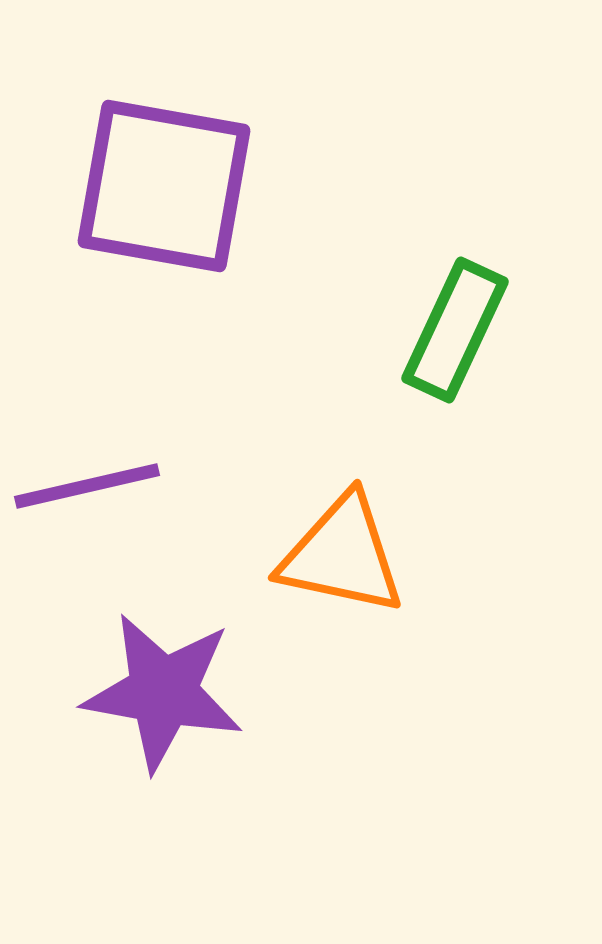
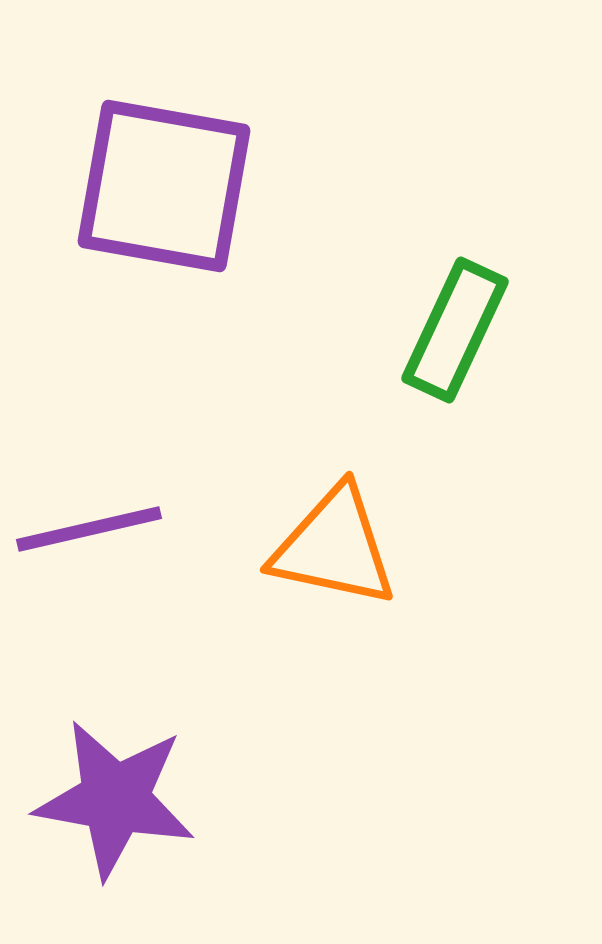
purple line: moved 2 px right, 43 px down
orange triangle: moved 8 px left, 8 px up
purple star: moved 48 px left, 107 px down
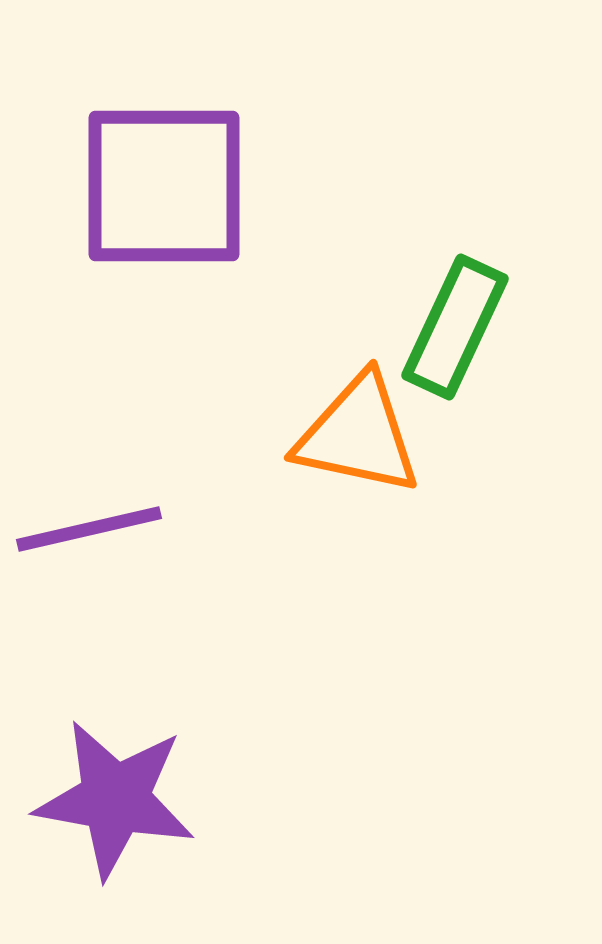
purple square: rotated 10 degrees counterclockwise
green rectangle: moved 3 px up
orange triangle: moved 24 px right, 112 px up
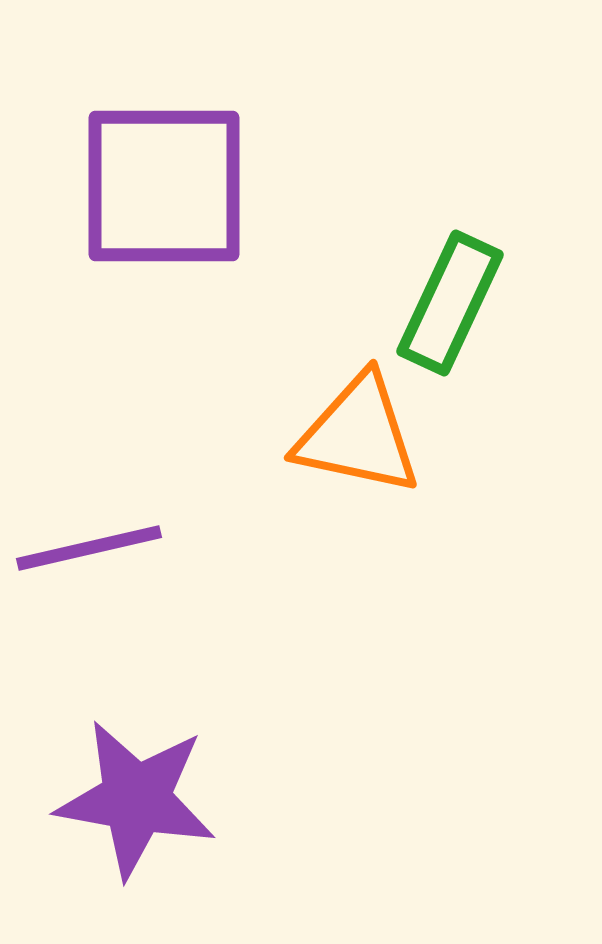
green rectangle: moved 5 px left, 24 px up
purple line: moved 19 px down
purple star: moved 21 px right
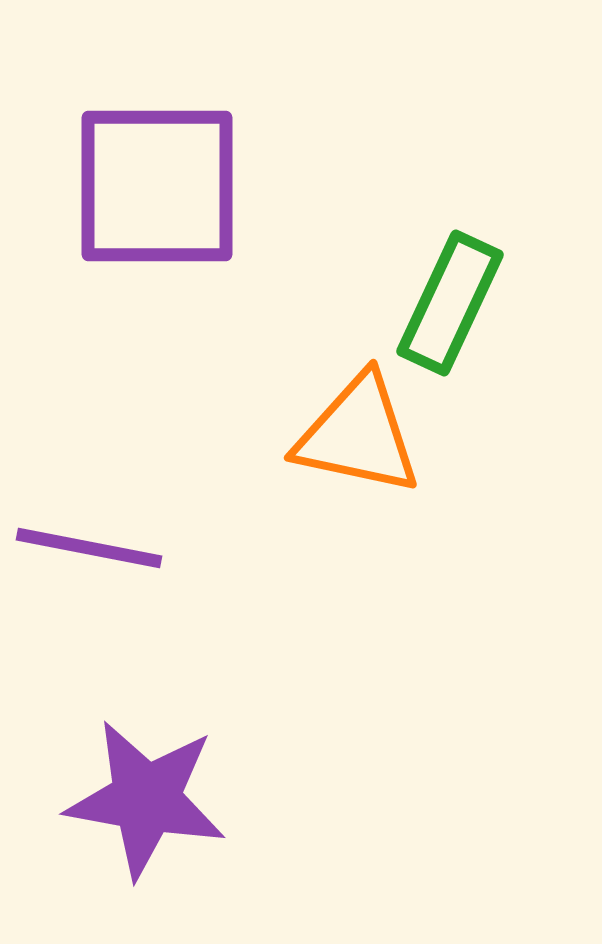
purple square: moved 7 px left
purple line: rotated 24 degrees clockwise
purple star: moved 10 px right
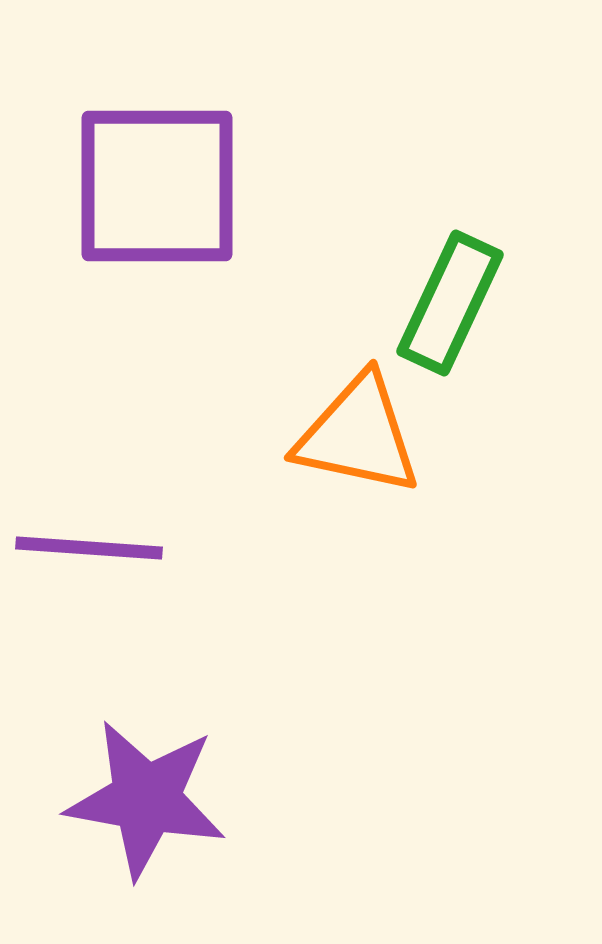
purple line: rotated 7 degrees counterclockwise
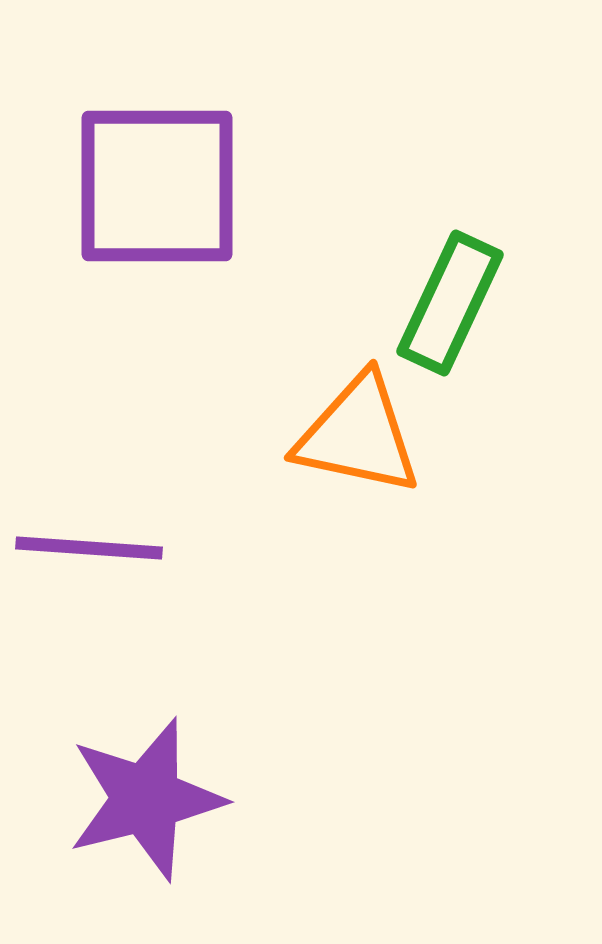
purple star: rotated 24 degrees counterclockwise
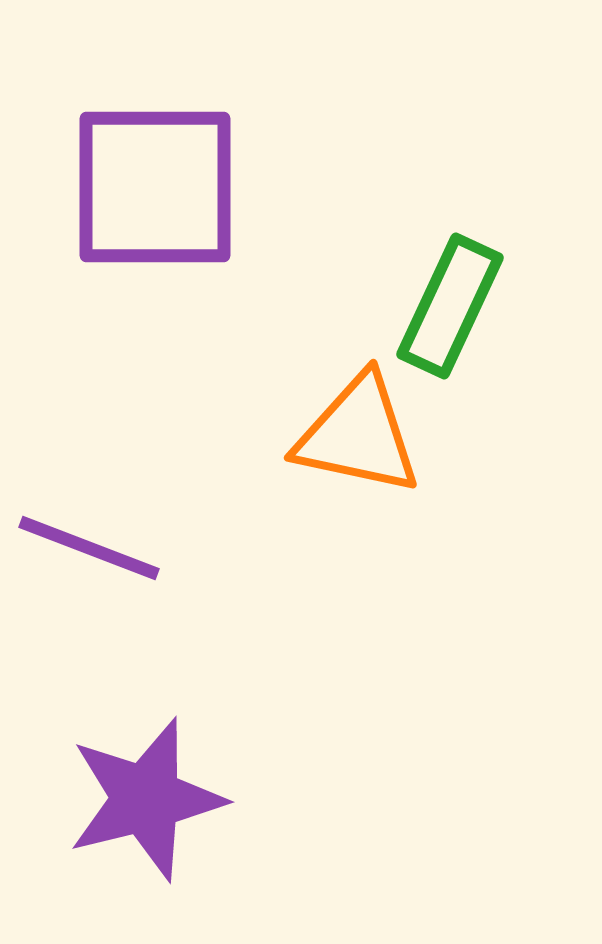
purple square: moved 2 px left, 1 px down
green rectangle: moved 3 px down
purple line: rotated 17 degrees clockwise
